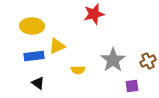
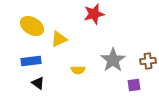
yellow ellipse: rotated 30 degrees clockwise
yellow triangle: moved 2 px right, 7 px up
blue rectangle: moved 3 px left, 5 px down
brown cross: rotated 21 degrees clockwise
purple square: moved 2 px right, 1 px up
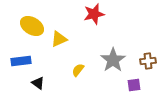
blue rectangle: moved 10 px left
yellow semicircle: rotated 128 degrees clockwise
